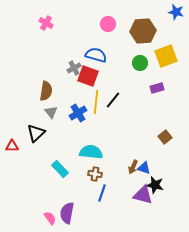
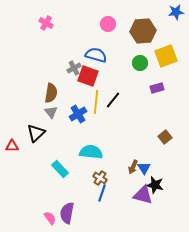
blue star: rotated 21 degrees counterclockwise
brown semicircle: moved 5 px right, 2 px down
blue cross: moved 1 px down
blue triangle: rotated 40 degrees clockwise
brown cross: moved 5 px right, 4 px down; rotated 24 degrees clockwise
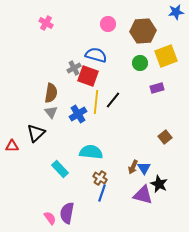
black star: moved 4 px right, 1 px up; rotated 12 degrees clockwise
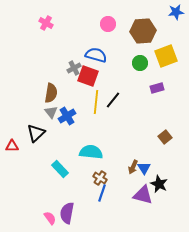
blue cross: moved 11 px left, 2 px down
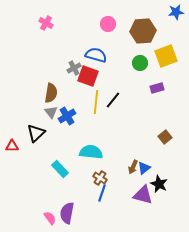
blue triangle: rotated 24 degrees clockwise
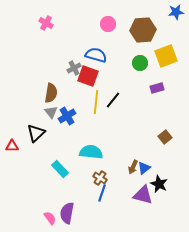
brown hexagon: moved 1 px up
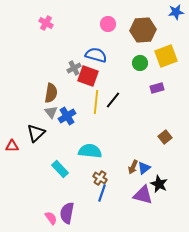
cyan semicircle: moved 1 px left, 1 px up
pink semicircle: moved 1 px right
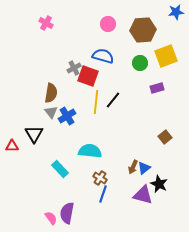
blue semicircle: moved 7 px right, 1 px down
black triangle: moved 2 px left, 1 px down; rotated 18 degrees counterclockwise
blue line: moved 1 px right, 1 px down
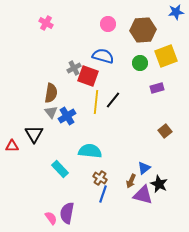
brown square: moved 6 px up
brown arrow: moved 2 px left, 14 px down
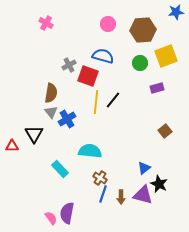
gray cross: moved 5 px left, 3 px up
blue cross: moved 3 px down
brown arrow: moved 10 px left, 16 px down; rotated 24 degrees counterclockwise
